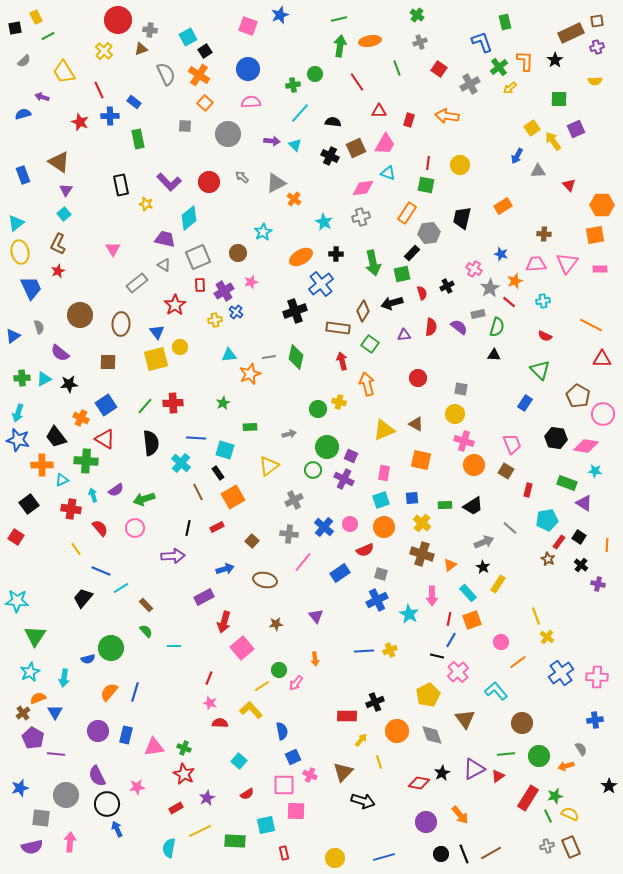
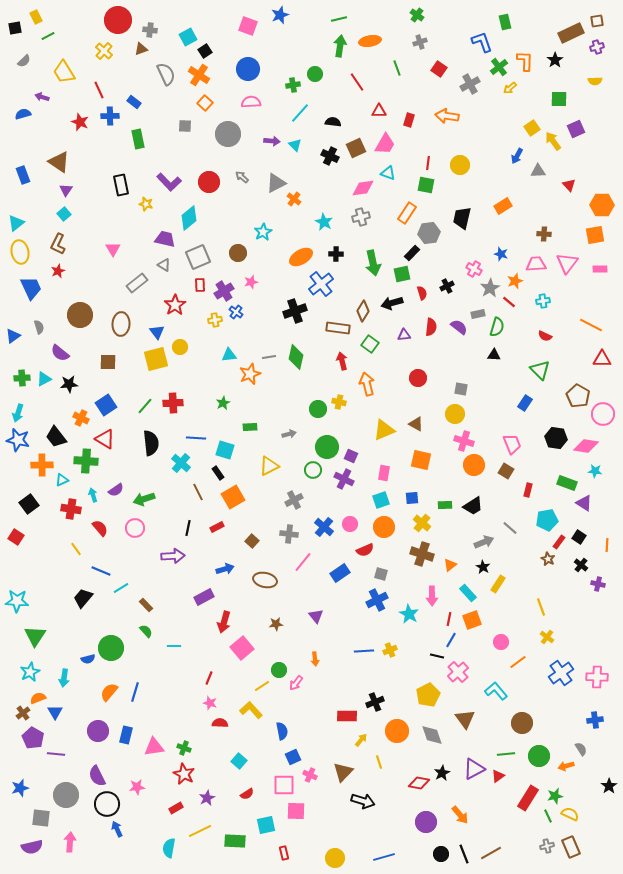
yellow triangle at (269, 466): rotated 10 degrees clockwise
yellow line at (536, 616): moved 5 px right, 9 px up
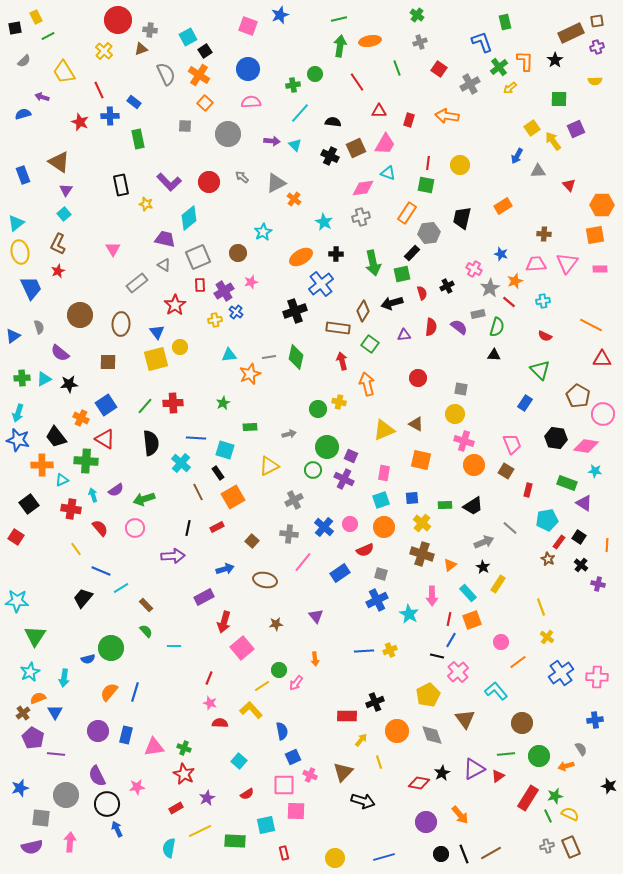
black star at (609, 786): rotated 21 degrees counterclockwise
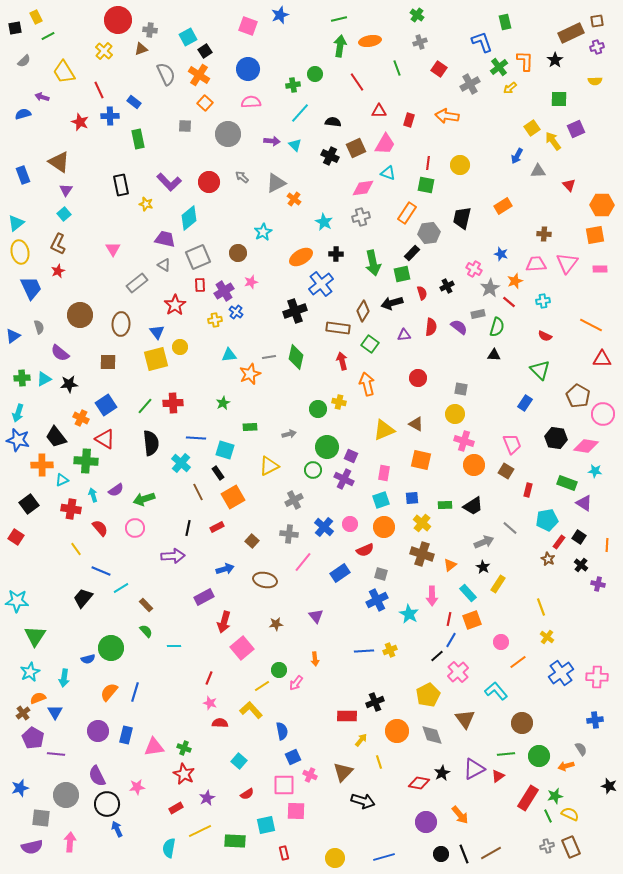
black line at (437, 656): rotated 56 degrees counterclockwise
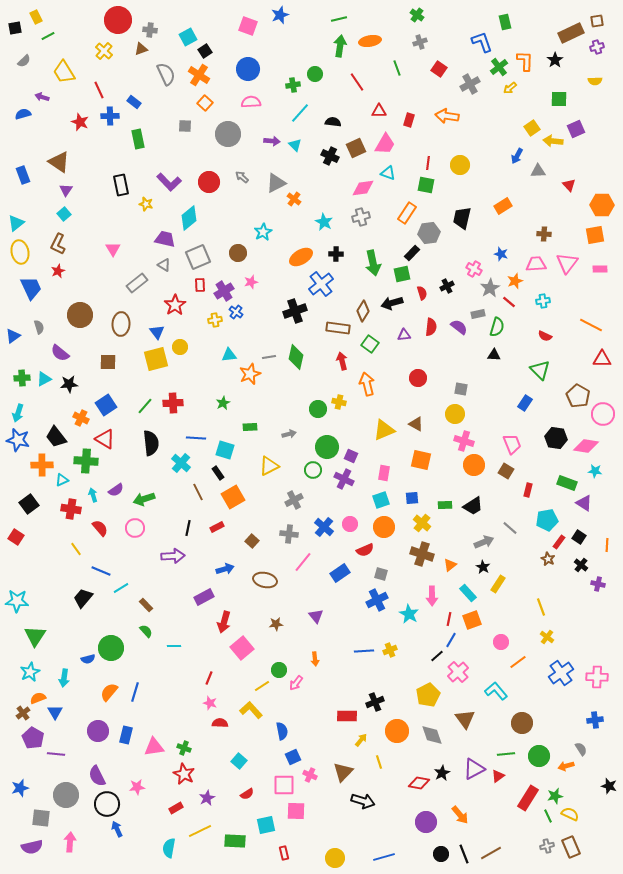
yellow arrow at (553, 141): rotated 48 degrees counterclockwise
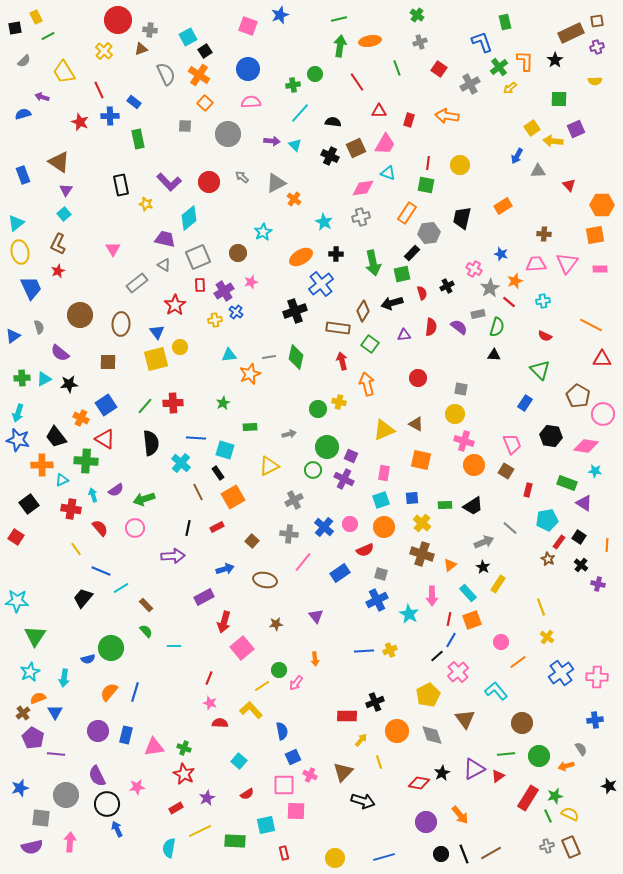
black hexagon at (556, 438): moved 5 px left, 2 px up
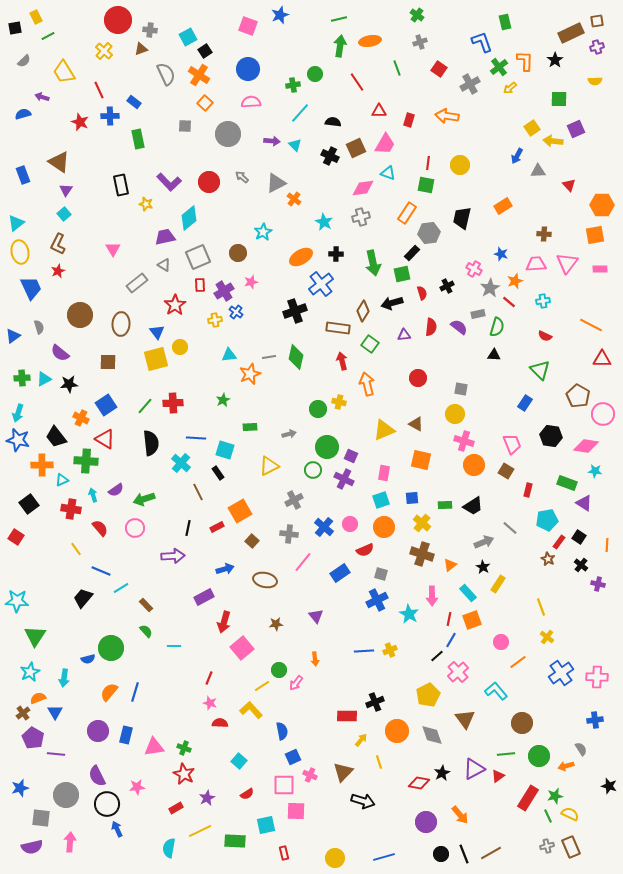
purple trapezoid at (165, 239): moved 2 px up; rotated 25 degrees counterclockwise
green star at (223, 403): moved 3 px up
orange square at (233, 497): moved 7 px right, 14 px down
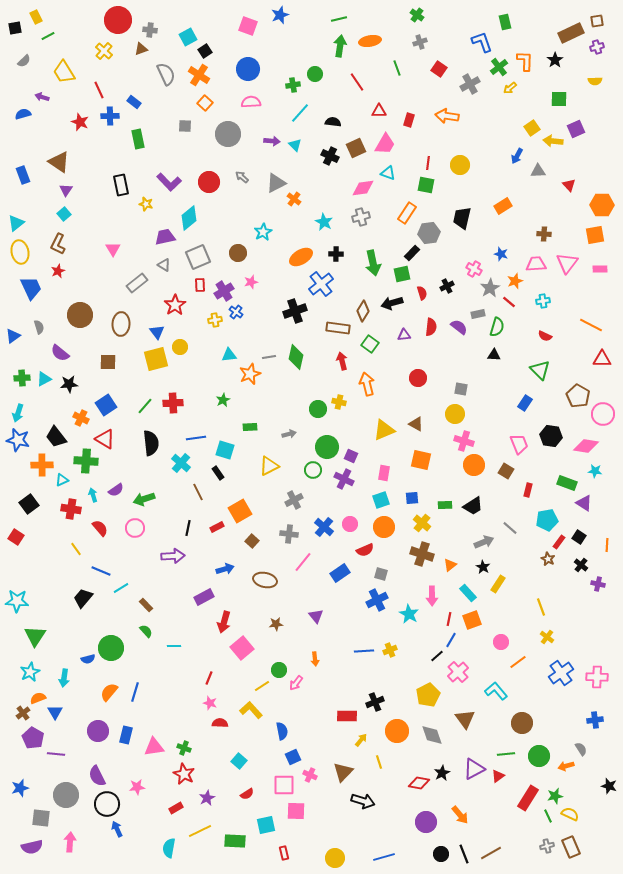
blue line at (196, 438): rotated 12 degrees counterclockwise
pink trapezoid at (512, 444): moved 7 px right
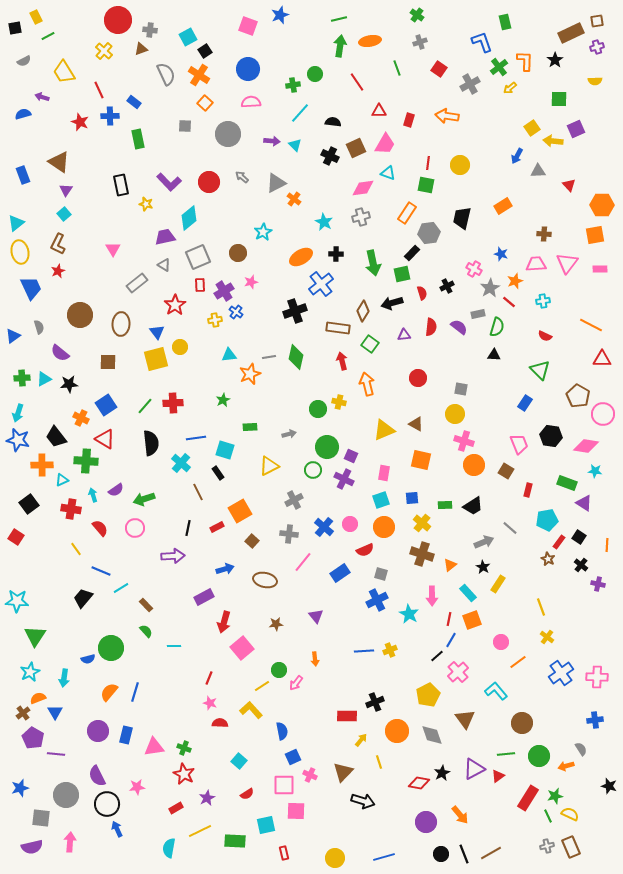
gray semicircle at (24, 61): rotated 16 degrees clockwise
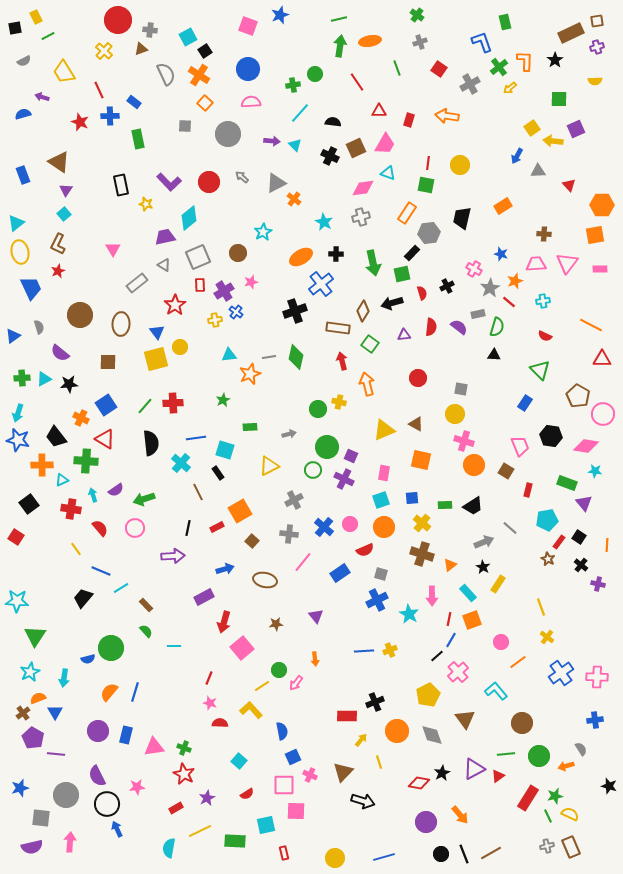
pink trapezoid at (519, 444): moved 1 px right, 2 px down
purple triangle at (584, 503): rotated 18 degrees clockwise
